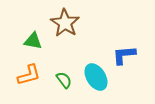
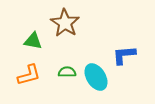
green semicircle: moved 3 px right, 8 px up; rotated 54 degrees counterclockwise
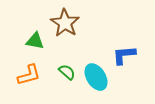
green triangle: moved 2 px right
green semicircle: rotated 42 degrees clockwise
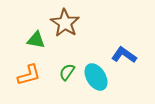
green triangle: moved 1 px right, 1 px up
blue L-shape: rotated 40 degrees clockwise
green semicircle: rotated 96 degrees counterclockwise
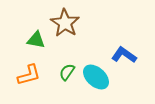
cyan ellipse: rotated 16 degrees counterclockwise
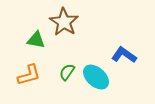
brown star: moved 1 px left, 1 px up
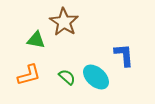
blue L-shape: rotated 50 degrees clockwise
green semicircle: moved 5 px down; rotated 96 degrees clockwise
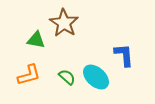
brown star: moved 1 px down
